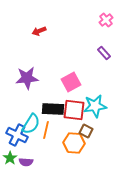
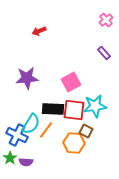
orange line: rotated 24 degrees clockwise
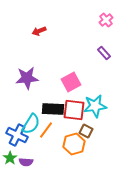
orange hexagon: moved 1 px down; rotated 20 degrees counterclockwise
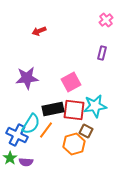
purple rectangle: moved 2 px left; rotated 56 degrees clockwise
black rectangle: rotated 15 degrees counterclockwise
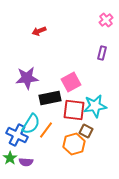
black rectangle: moved 3 px left, 11 px up
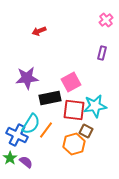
purple semicircle: rotated 144 degrees counterclockwise
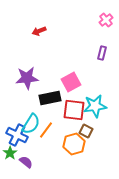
green star: moved 5 px up
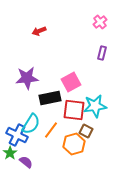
pink cross: moved 6 px left, 2 px down
orange line: moved 5 px right
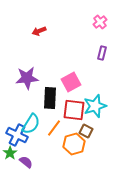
black rectangle: rotated 75 degrees counterclockwise
cyan star: rotated 10 degrees counterclockwise
orange line: moved 3 px right, 2 px up
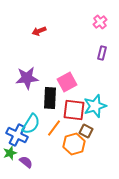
pink square: moved 4 px left
green star: rotated 16 degrees clockwise
